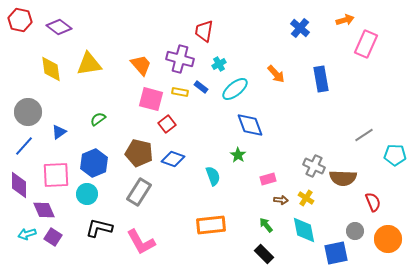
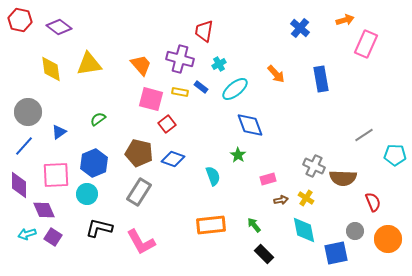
brown arrow at (281, 200): rotated 16 degrees counterclockwise
green arrow at (266, 225): moved 12 px left
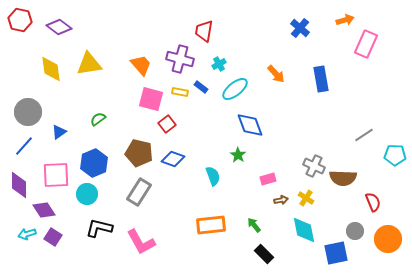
purple diamond at (44, 210): rotated 10 degrees counterclockwise
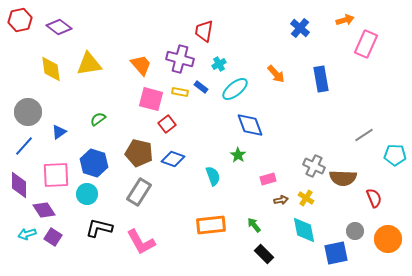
red hexagon at (20, 20): rotated 25 degrees counterclockwise
blue hexagon at (94, 163): rotated 20 degrees counterclockwise
red semicircle at (373, 202): moved 1 px right, 4 px up
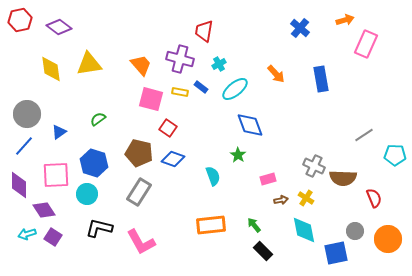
gray circle at (28, 112): moved 1 px left, 2 px down
red square at (167, 124): moved 1 px right, 4 px down; rotated 18 degrees counterclockwise
black rectangle at (264, 254): moved 1 px left, 3 px up
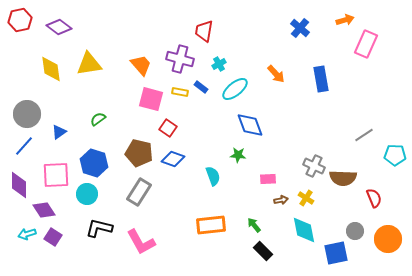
green star at (238, 155): rotated 28 degrees counterclockwise
pink rectangle at (268, 179): rotated 14 degrees clockwise
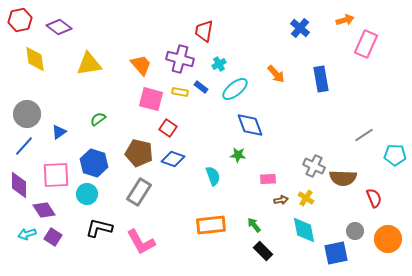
yellow diamond at (51, 69): moved 16 px left, 10 px up
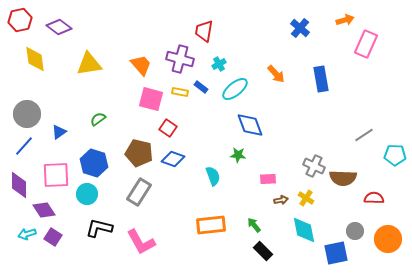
red semicircle at (374, 198): rotated 66 degrees counterclockwise
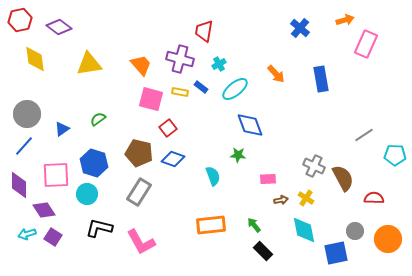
red square at (168, 128): rotated 18 degrees clockwise
blue triangle at (59, 132): moved 3 px right, 3 px up
brown semicircle at (343, 178): rotated 120 degrees counterclockwise
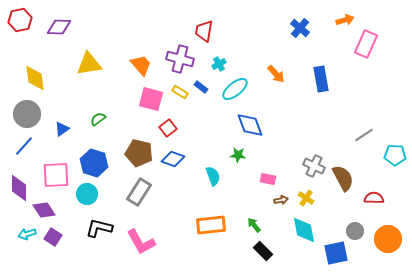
purple diamond at (59, 27): rotated 35 degrees counterclockwise
yellow diamond at (35, 59): moved 19 px down
yellow rectangle at (180, 92): rotated 21 degrees clockwise
pink rectangle at (268, 179): rotated 14 degrees clockwise
purple diamond at (19, 185): moved 3 px down
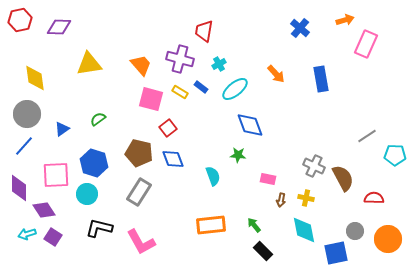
gray line at (364, 135): moved 3 px right, 1 px down
blue diamond at (173, 159): rotated 50 degrees clockwise
yellow cross at (306, 198): rotated 21 degrees counterclockwise
brown arrow at (281, 200): rotated 112 degrees clockwise
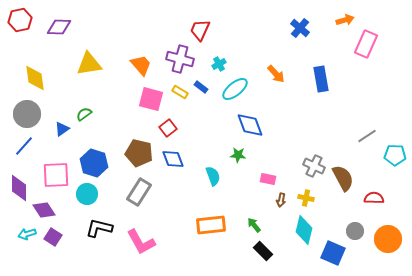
red trapezoid at (204, 31): moved 4 px left, 1 px up; rotated 15 degrees clockwise
green semicircle at (98, 119): moved 14 px left, 5 px up
cyan diamond at (304, 230): rotated 24 degrees clockwise
blue square at (336, 253): moved 3 px left; rotated 35 degrees clockwise
